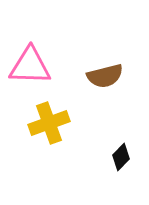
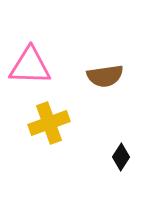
brown semicircle: rotated 6 degrees clockwise
black diamond: rotated 12 degrees counterclockwise
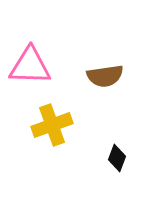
yellow cross: moved 3 px right, 2 px down
black diamond: moved 4 px left, 1 px down; rotated 12 degrees counterclockwise
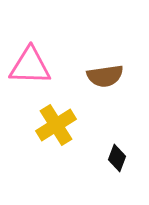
yellow cross: moved 4 px right; rotated 12 degrees counterclockwise
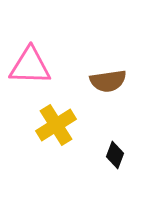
brown semicircle: moved 3 px right, 5 px down
black diamond: moved 2 px left, 3 px up
